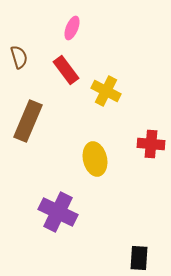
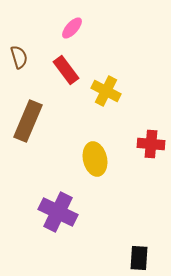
pink ellipse: rotated 20 degrees clockwise
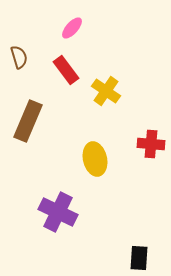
yellow cross: rotated 8 degrees clockwise
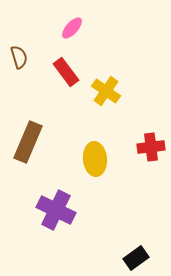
red rectangle: moved 2 px down
brown rectangle: moved 21 px down
red cross: moved 3 px down; rotated 12 degrees counterclockwise
yellow ellipse: rotated 8 degrees clockwise
purple cross: moved 2 px left, 2 px up
black rectangle: moved 3 px left; rotated 50 degrees clockwise
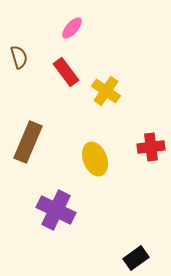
yellow ellipse: rotated 16 degrees counterclockwise
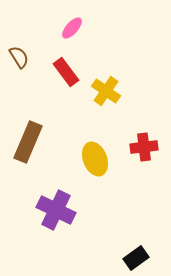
brown semicircle: rotated 15 degrees counterclockwise
red cross: moved 7 px left
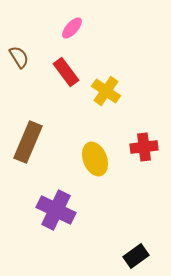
black rectangle: moved 2 px up
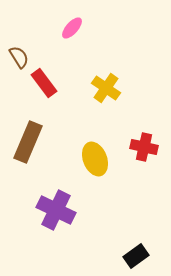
red rectangle: moved 22 px left, 11 px down
yellow cross: moved 3 px up
red cross: rotated 20 degrees clockwise
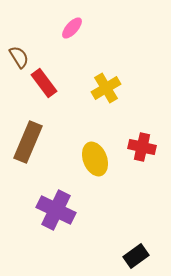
yellow cross: rotated 24 degrees clockwise
red cross: moved 2 px left
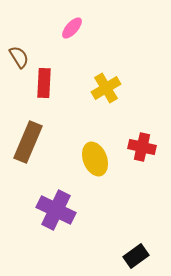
red rectangle: rotated 40 degrees clockwise
